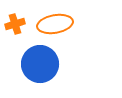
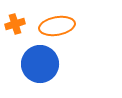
orange ellipse: moved 2 px right, 2 px down
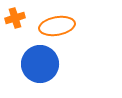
orange cross: moved 6 px up
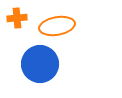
orange cross: moved 2 px right; rotated 12 degrees clockwise
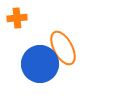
orange ellipse: moved 6 px right, 22 px down; rotated 72 degrees clockwise
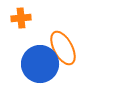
orange cross: moved 4 px right
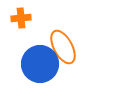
orange ellipse: moved 1 px up
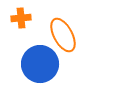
orange ellipse: moved 12 px up
